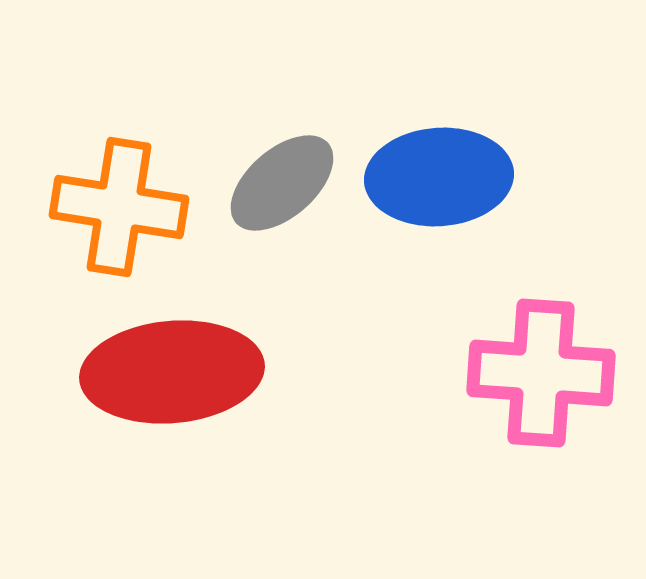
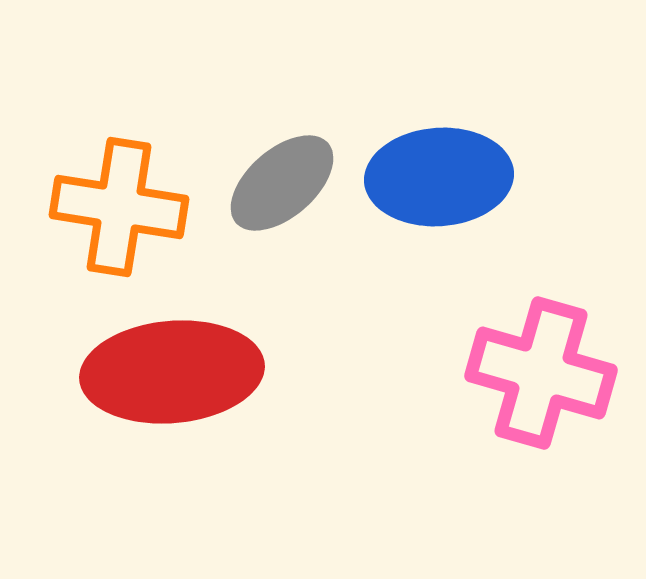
pink cross: rotated 12 degrees clockwise
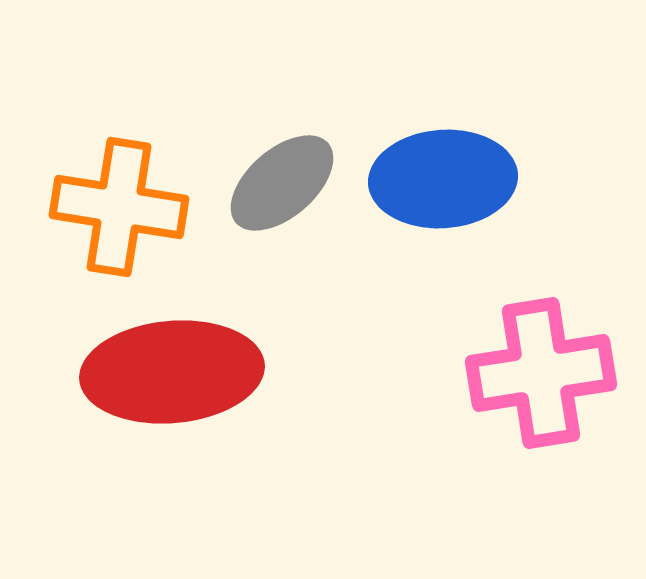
blue ellipse: moved 4 px right, 2 px down
pink cross: rotated 25 degrees counterclockwise
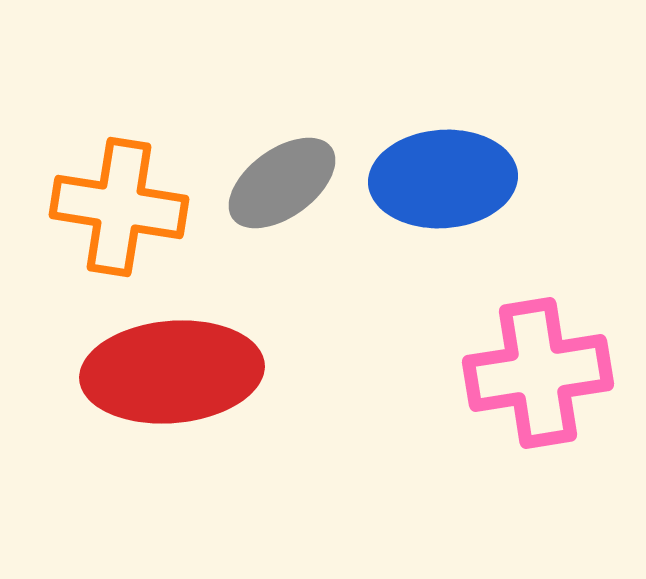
gray ellipse: rotated 5 degrees clockwise
pink cross: moved 3 px left
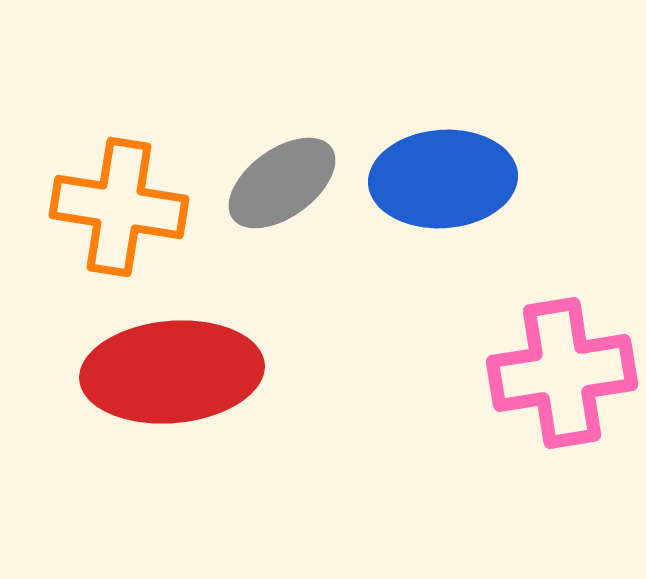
pink cross: moved 24 px right
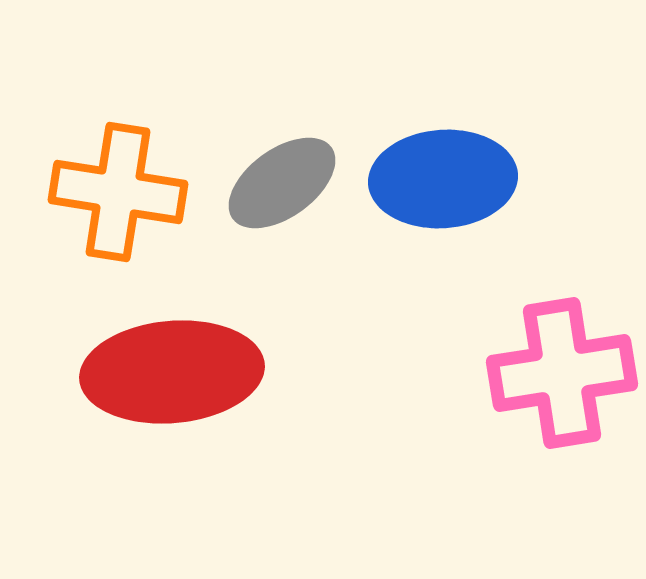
orange cross: moved 1 px left, 15 px up
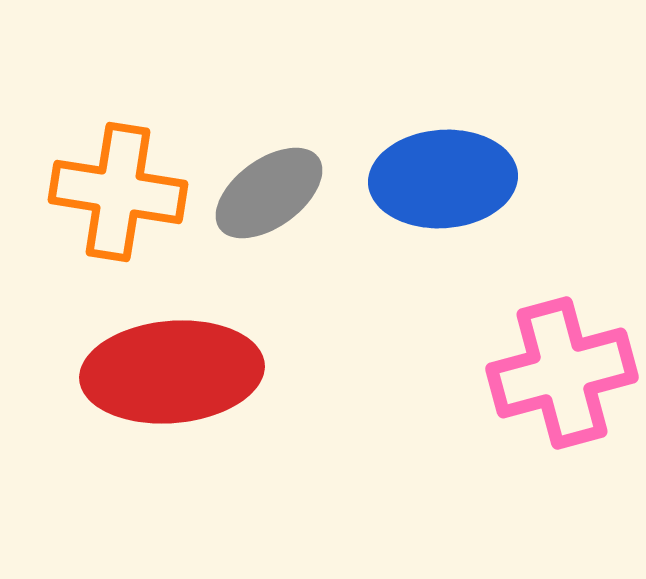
gray ellipse: moved 13 px left, 10 px down
pink cross: rotated 6 degrees counterclockwise
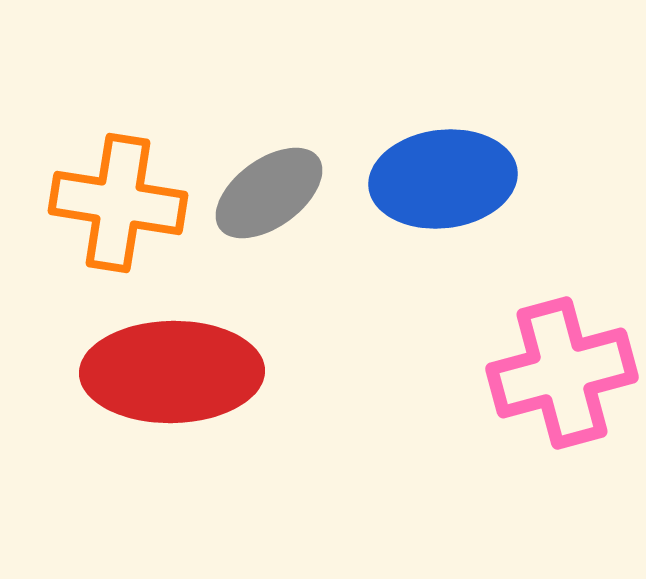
blue ellipse: rotated 3 degrees counterclockwise
orange cross: moved 11 px down
red ellipse: rotated 4 degrees clockwise
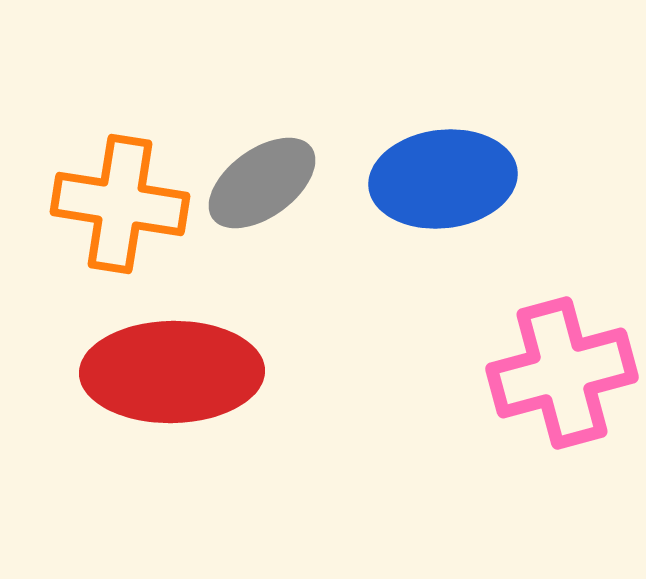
gray ellipse: moved 7 px left, 10 px up
orange cross: moved 2 px right, 1 px down
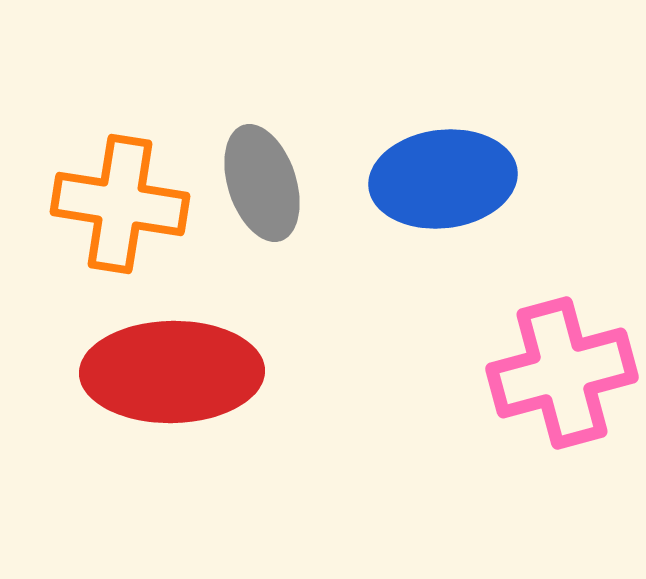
gray ellipse: rotated 72 degrees counterclockwise
